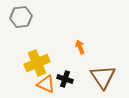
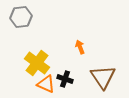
yellow cross: rotated 30 degrees counterclockwise
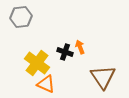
black cross: moved 27 px up
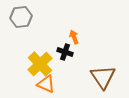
orange arrow: moved 6 px left, 10 px up
yellow cross: moved 3 px right, 1 px down; rotated 10 degrees clockwise
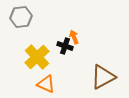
black cross: moved 6 px up
yellow cross: moved 3 px left, 7 px up
brown triangle: rotated 36 degrees clockwise
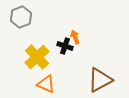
gray hexagon: rotated 15 degrees counterclockwise
orange arrow: moved 1 px right
brown triangle: moved 3 px left, 3 px down
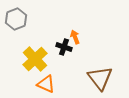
gray hexagon: moved 5 px left, 2 px down
black cross: moved 1 px left, 1 px down
yellow cross: moved 2 px left, 2 px down
brown triangle: moved 2 px up; rotated 40 degrees counterclockwise
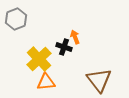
yellow cross: moved 4 px right
brown triangle: moved 1 px left, 2 px down
orange triangle: moved 2 px up; rotated 30 degrees counterclockwise
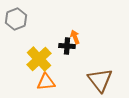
black cross: moved 3 px right, 1 px up; rotated 14 degrees counterclockwise
brown triangle: moved 1 px right
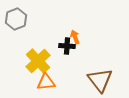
yellow cross: moved 1 px left, 2 px down
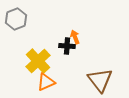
orange triangle: rotated 18 degrees counterclockwise
